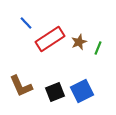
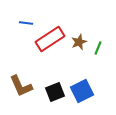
blue line: rotated 40 degrees counterclockwise
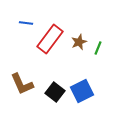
red rectangle: rotated 20 degrees counterclockwise
brown L-shape: moved 1 px right, 2 px up
black square: rotated 30 degrees counterclockwise
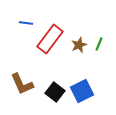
brown star: moved 3 px down
green line: moved 1 px right, 4 px up
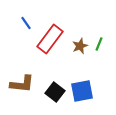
blue line: rotated 48 degrees clockwise
brown star: moved 1 px right, 1 px down
brown L-shape: rotated 60 degrees counterclockwise
blue square: rotated 15 degrees clockwise
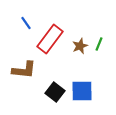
brown L-shape: moved 2 px right, 14 px up
blue square: rotated 10 degrees clockwise
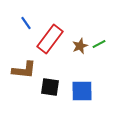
green line: rotated 40 degrees clockwise
black square: moved 5 px left, 5 px up; rotated 30 degrees counterclockwise
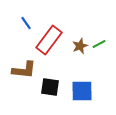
red rectangle: moved 1 px left, 1 px down
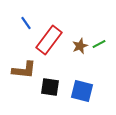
blue square: rotated 15 degrees clockwise
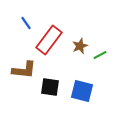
green line: moved 1 px right, 11 px down
